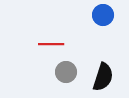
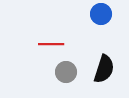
blue circle: moved 2 px left, 1 px up
black semicircle: moved 1 px right, 8 px up
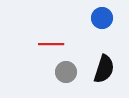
blue circle: moved 1 px right, 4 px down
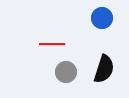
red line: moved 1 px right
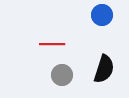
blue circle: moved 3 px up
gray circle: moved 4 px left, 3 px down
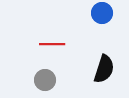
blue circle: moved 2 px up
gray circle: moved 17 px left, 5 px down
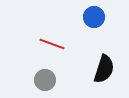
blue circle: moved 8 px left, 4 px down
red line: rotated 20 degrees clockwise
